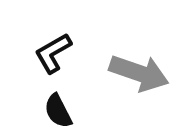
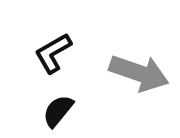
black semicircle: rotated 66 degrees clockwise
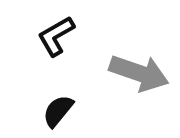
black L-shape: moved 3 px right, 17 px up
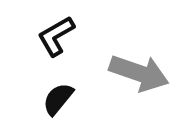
black semicircle: moved 12 px up
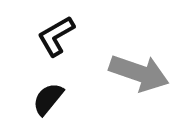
black semicircle: moved 10 px left
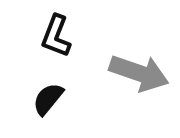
black L-shape: rotated 39 degrees counterclockwise
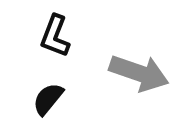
black L-shape: moved 1 px left
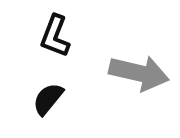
gray arrow: rotated 6 degrees counterclockwise
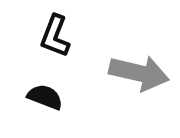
black semicircle: moved 3 px left, 2 px up; rotated 72 degrees clockwise
